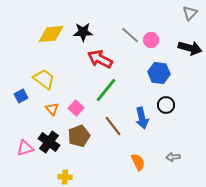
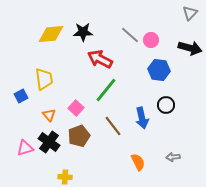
blue hexagon: moved 3 px up
yellow trapezoid: rotated 45 degrees clockwise
orange triangle: moved 3 px left, 6 px down
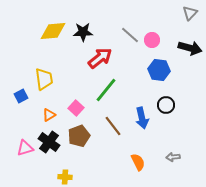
yellow diamond: moved 2 px right, 3 px up
pink circle: moved 1 px right
red arrow: moved 1 px up; rotated 115 degrees clockwise
orange triangle: rotated 40 degrees clockwise
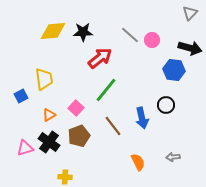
blue hexagon: moved 15 px right
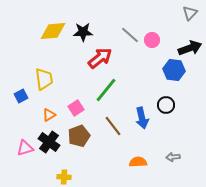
black arrow: rotated 35 degrees counterclockwise
pink square: rotated 14 degrees clockwise
orange semicircle: rotated 66 degrees counterclockwise
yellow cross: moved 1 px left
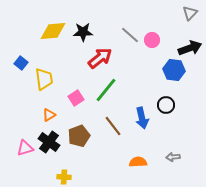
blue square: moved 33 px up; rotated 24 degrees counterclockwise
pink square: moved 10 px up
